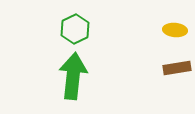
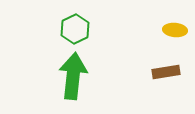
brown rectangle: moved 11 px left, 4 px down
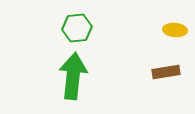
green hexagon: moved 2 px right, 1 px up; rotated 20 degrees clockwise
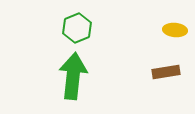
green hexagon: rotated 16 degrees counterclockwise
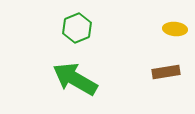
yellow ellipse: moved 1 px up
green arrow: moved 2 px right, 3 px down; rotated 66 degrees counterclockwise
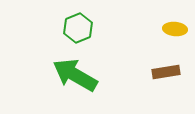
green hexagon: moved 1 px right
green arrow: moved 4 px up
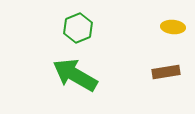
yellow ellipse: moved 2 px left, 2 px up
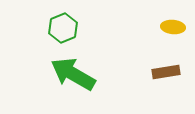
green hexagon: moved 15 px left
green arrow: moved 2 px left, 1 px up
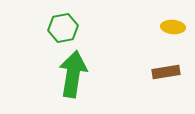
green hexagon: rotated 12 degrees clockwise
green arrow: rotated 69 degrees clockwise
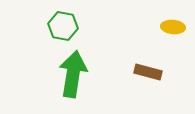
green hexagon: moved 2 px up; rotated 20 degrees clockwise
brown rectangle: moved 18 px left; rotated 24 degrees clockwise
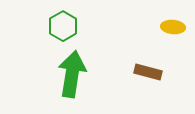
green hexagon: rotated 20 degrees clockwise
green arrow: moved 1 px left
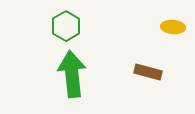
green hexagon: moved 3 px right
green arrow: rotated 15 degrees counterclockwise
